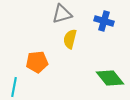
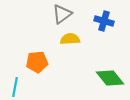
gray triangle: rotated 20 degrees counterclockwise
yellow semicircle: rotated 72 degrees clockwise
cyan line: moved 1 px right
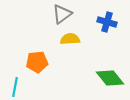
blue cross: moved 3 px right, 1 px down
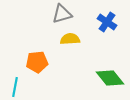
gray triangle: rotated 20 degrees clockwise
blue cross: rotated 18 degrees clockwise
